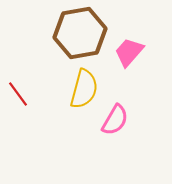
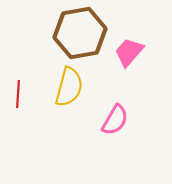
yellow semicircle: moved 15 px left, 2 px up
red line: rotated 40 degrees clockwise
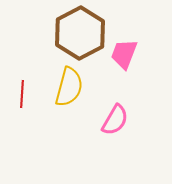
brown hexagon: rotated 18 degrees counterclockwise
pink trapezoid: moved 5 px left, 2 px down; rotated 20 degrees counterclockwise
red line: moved 4 px right
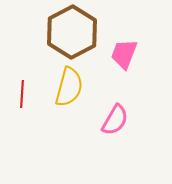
brown hexagon: moved 8 px left, 1 px up
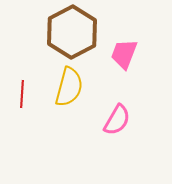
pink semicircle: moved 2 px right
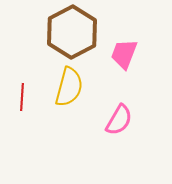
red line: moved 3 px down
pink semicircle: moved 2 px right
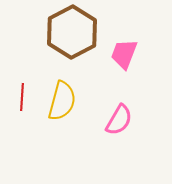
yellow semicircle: moved 7 px left, 14 px down
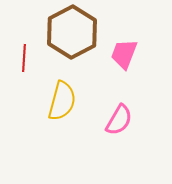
red line: moved 2 px right, 39 px up
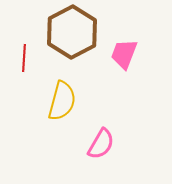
pink semicircle: moved 18 px left, 24 px down
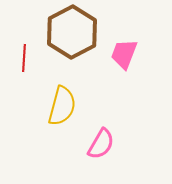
yellow semicircle: moved 5 px down
